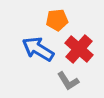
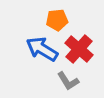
blue arrow: moved 4 px right
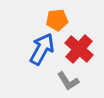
blue arrow: rotated 88 degrees clockwise
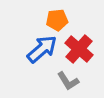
blue arrow: rotated 20 degrees clockwise
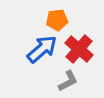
gray L-shape: rotated 85 degrees counterclockwise
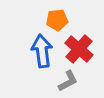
blue arrow: moved 2 px down; rotated 56 degrees counterclockwise
